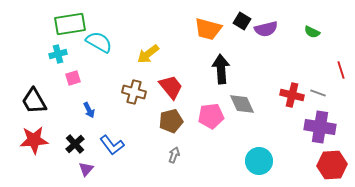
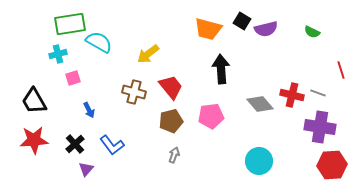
gray diamond: moved 18 px right; rotated 16 degrees counterclockwise
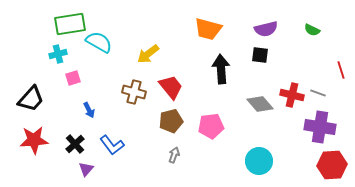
black square: moved 18 px right, 34 px down; rotated 24 degrees counterclockwise
green semicircle: moved 2 px up
black trapezoid: moved 3 px left, 2 px up; rotated 108 degrees counterclockwise
pink pentagon: moved 10 px down
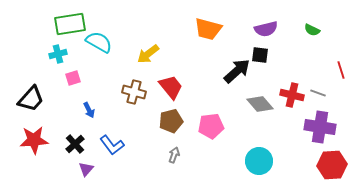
black arrow: moved 16 px right, 2 px down; rotated 52 degrees clockwise
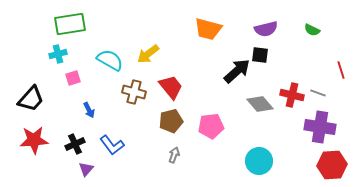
cyan semicircle: moved 11 px right, 18 px down
black cross: rotated 18 degrees clockwise
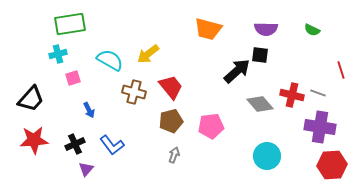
purple semicircle: rotated 15 degrees clockwise
cyan circle: moved 8 px right, 5 px up
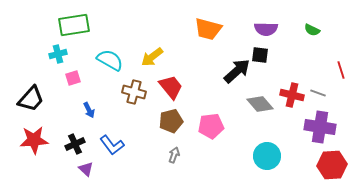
green rectangle: moved 4 px right, 1 px down
yellow arrow: moved 4 px right, 3 px down
purple triangle: rotated 28 degrees counterclockwise
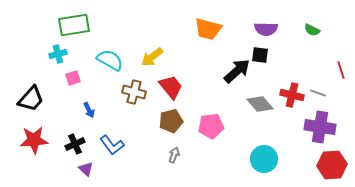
cyan circle: moved 3 px left, 3 px down
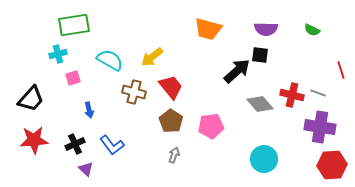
blue arrow: rotated 14 degrees clockwise
brown pentagon: rotated 25 degrees counterclockwise
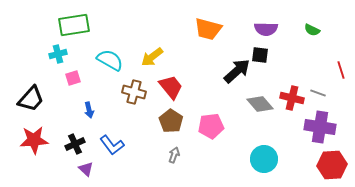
red cross: moved 3 px down
